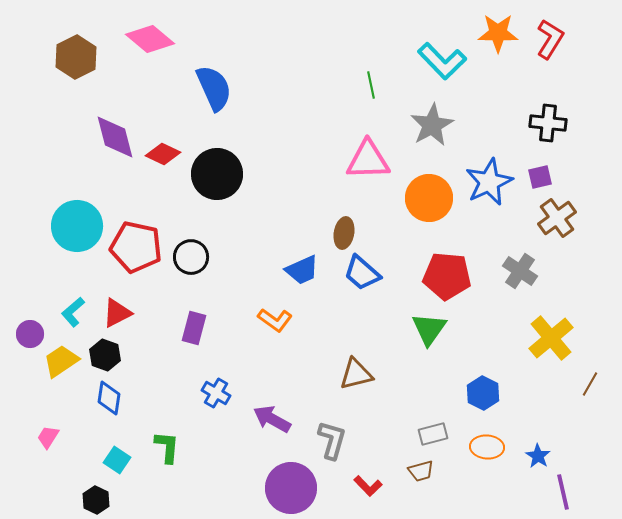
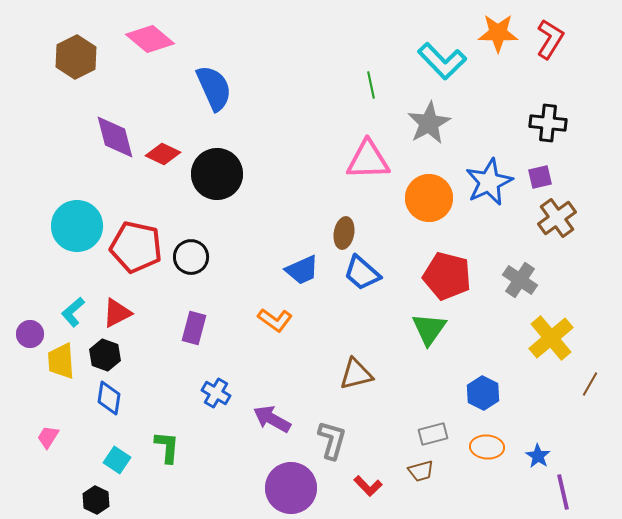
gray star at (432, 125): moved 3 px left, 2 px up
gray cross at (520, 271): moved 9 px down
red pentagon at (447, 276): rotated 9 degrees clockwise
yellow trapezoid at (61, 361): rotated 60 degrees counterclockwise
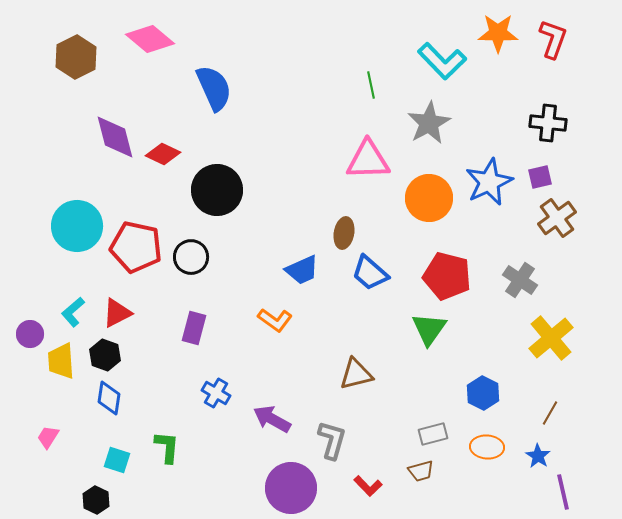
red L-shape at (550, 39): moved 3 px right; rotated 12 degrees counterclockwise
black circle at (217, 174): moved 16 px down
blue trapezoid at (362, 273): moved 8 px right
brown line at (590, 384): moved 40 px left, 29 px down
cyan square at (117, 460): rotated 16 degrees counterclockwise
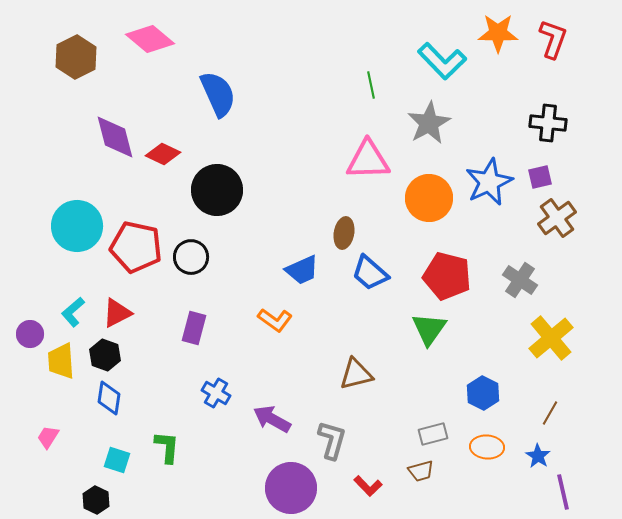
blue semicircle at (214, 88): moved 4 px right, 6 px down
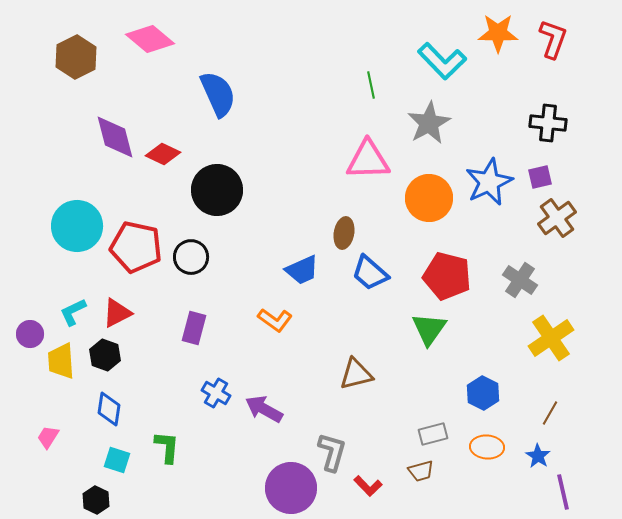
cyan L-shape at (73, 312): rotated 16 degrees clockwise
yellow cross at (551, 338): rotated 6 degrees clockwise
blue diamond at (109, 398): moved 11 px down
purple arrow at (272, 419): moved 8 px left, 10 px up
gray L-shape at (332, 440): moved 12 px down
